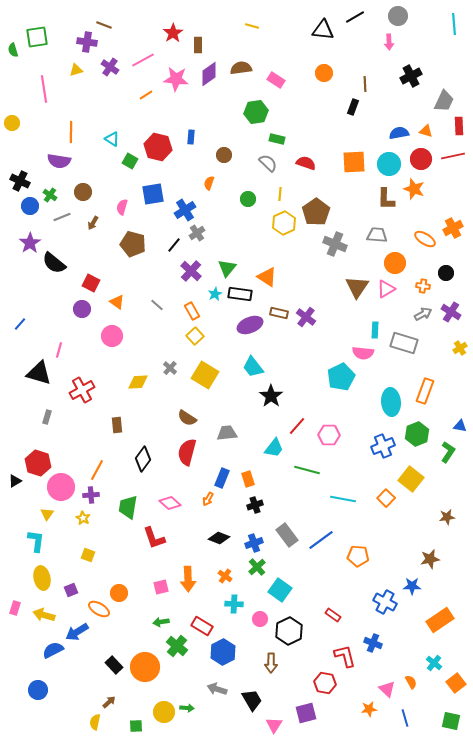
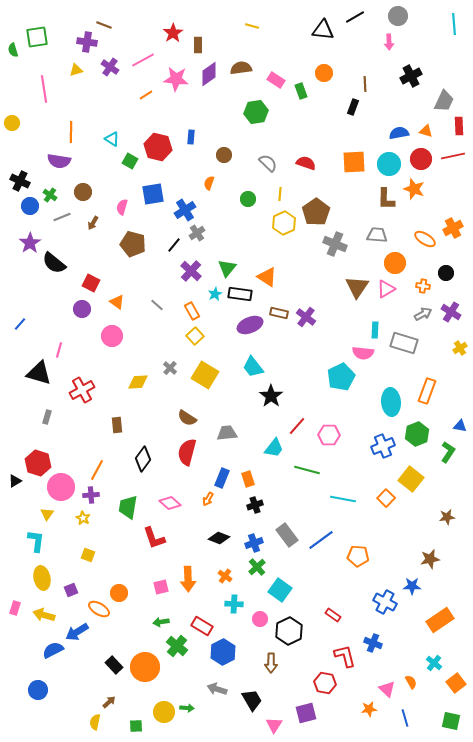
green rectangle at (277, 139): moved 24 px right, 48 px up; rotated 56 degrees clockwise
orange rectangle at (425, 391): moved 2 px right
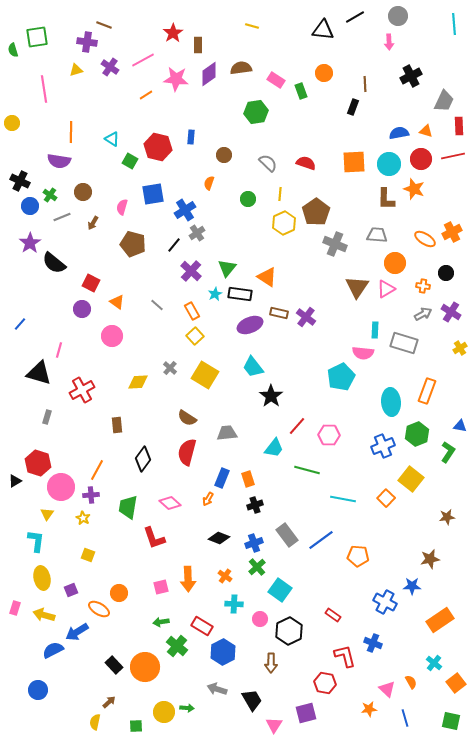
orange cross at (453, 228): moved 1 px left, 4 px down
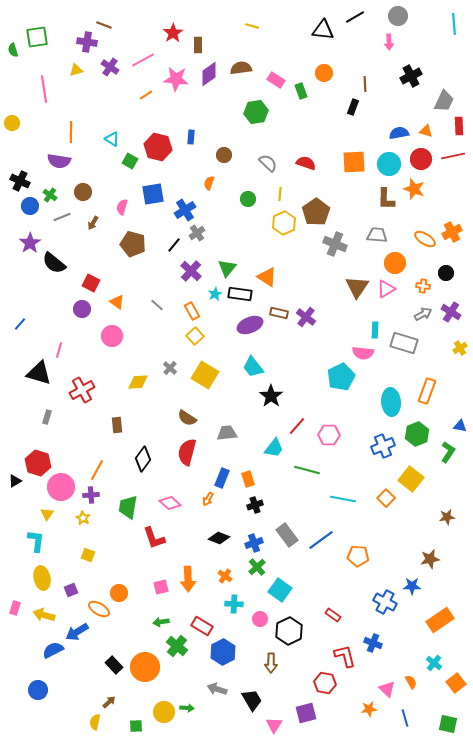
green square at (451, 721): moved 3 px left, 3 px down
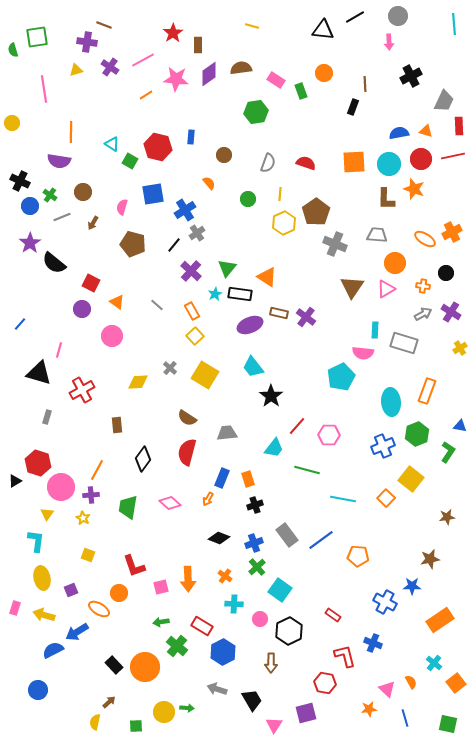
cyan triangle at (112, 139): moved 5 px down
gray semicircle at (268, 163): rotated 66 degrees clockwise
orange semicircle at (209, 183): rotated 120 degrees clockwise
brown triangle at (357, 287): moved 5 px left
red L-shape at (154, 538): moved 20 px left, 28 px down
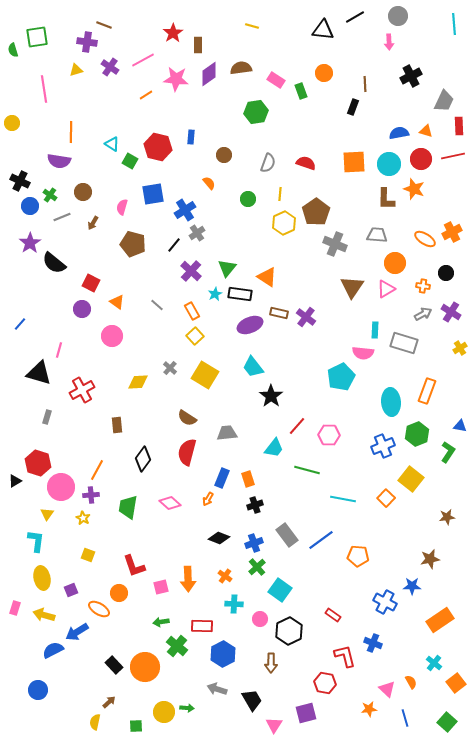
red rectangle at (202, 626): rotated 30 degrees counterclockwise
blue hexagon at (223, 652): moved 2 px down
green square at (448, 724): moved 1 px left, 2 px up; rotated 30 degrees clockwise
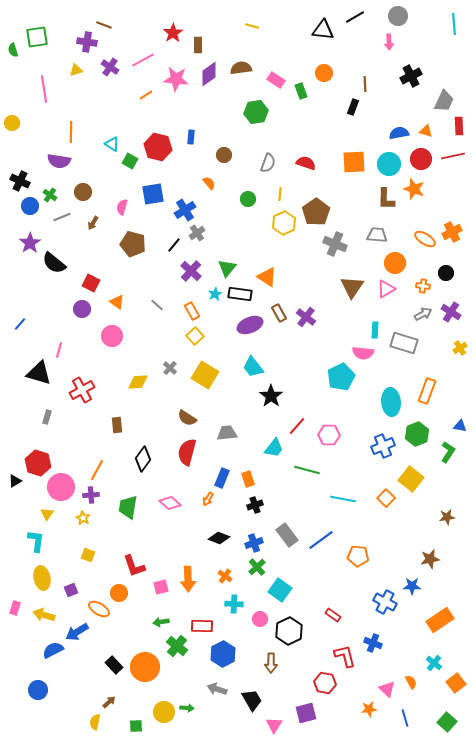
brown rectangle at (279, 313): rotated 48 degrees clockwise
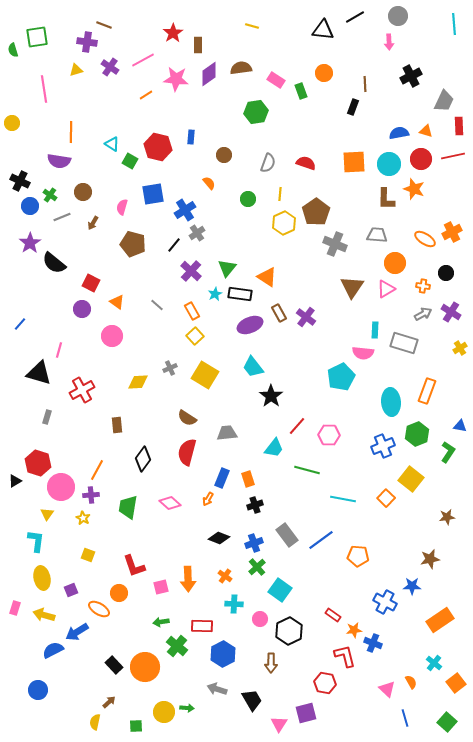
gray cross at (170, 368): rotated 24 degrees clockwise
orange star at (369, 709): moved 15 px left, 79 px up
pink triangle at (274, 725): moved 5 px right, 1 px up
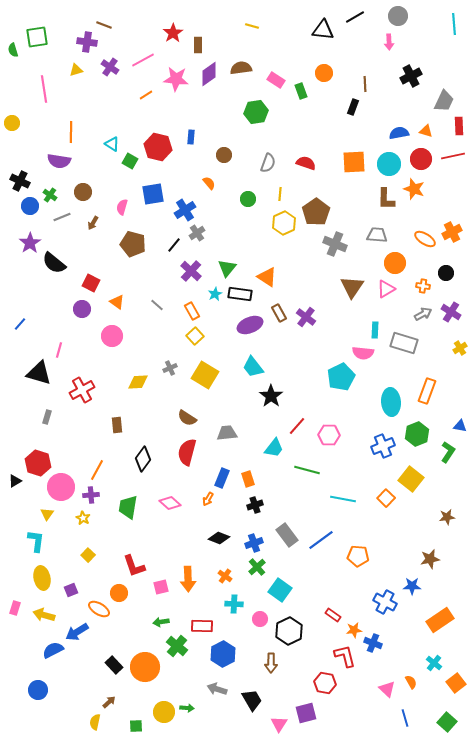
yellow square at (88, 555): rotated 24 degrees clockwise
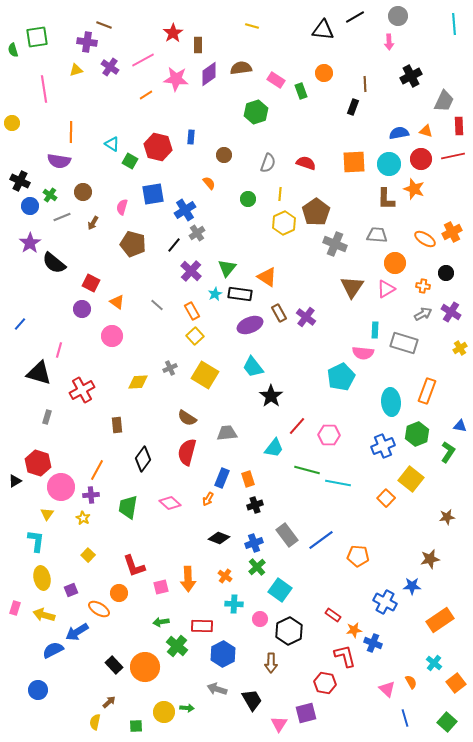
green hexagon at (256, 112): rotated 10 degrees counterclockwise
cyan line at (343, 499): moved 5 px left, 16 px up
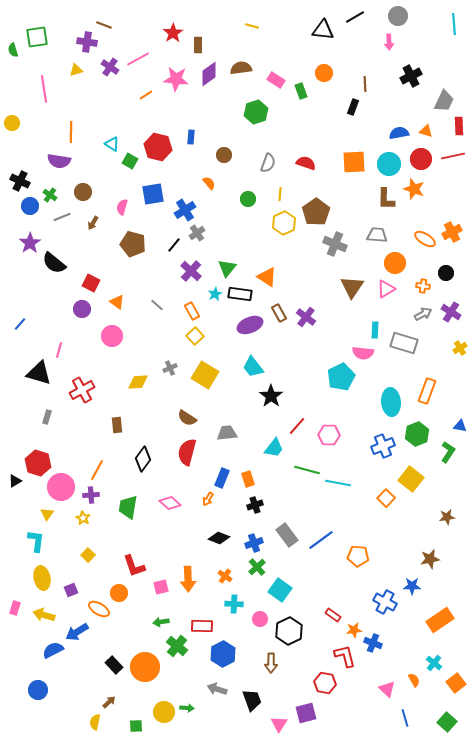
pink line at (143, 60): moved 5 px left, 1 px up
orange semicircle at (411, 682): moved 3 px right, 2 px up
black trapezoid at (252, 700): rotated 10 degrees clockwise
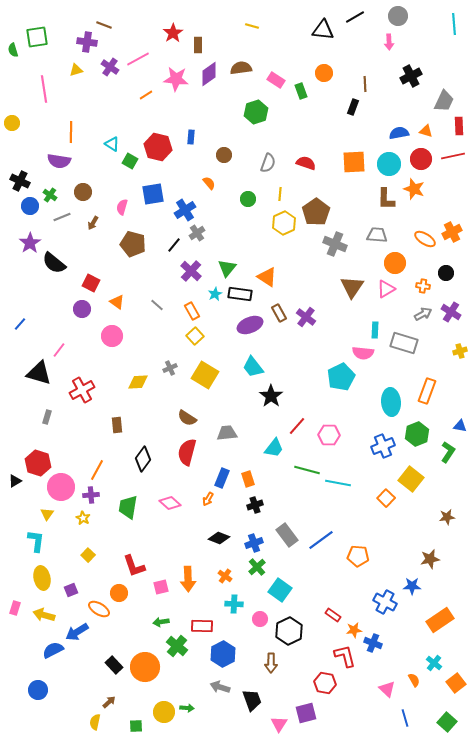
yellow cross at (460, 348): moved 3 px down; rotated 16 degrees clockwise
pink line at (59, 350): rotated 21 degrees clockwise
gray arrow at (217, 689): moved 3 px right, 2 px up
